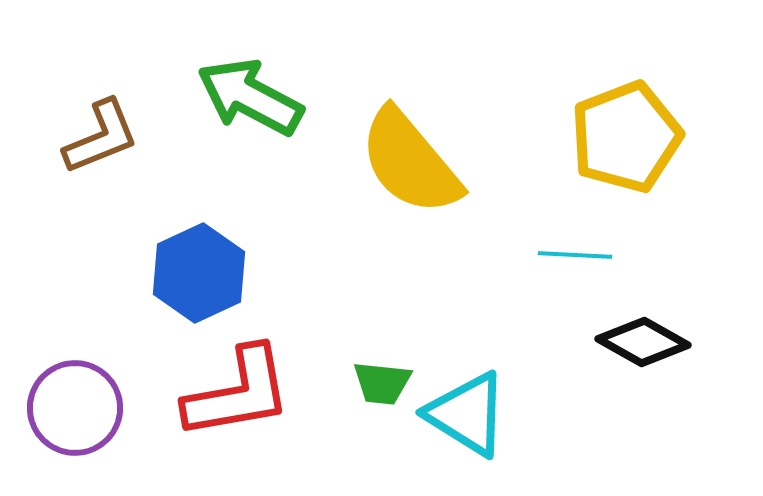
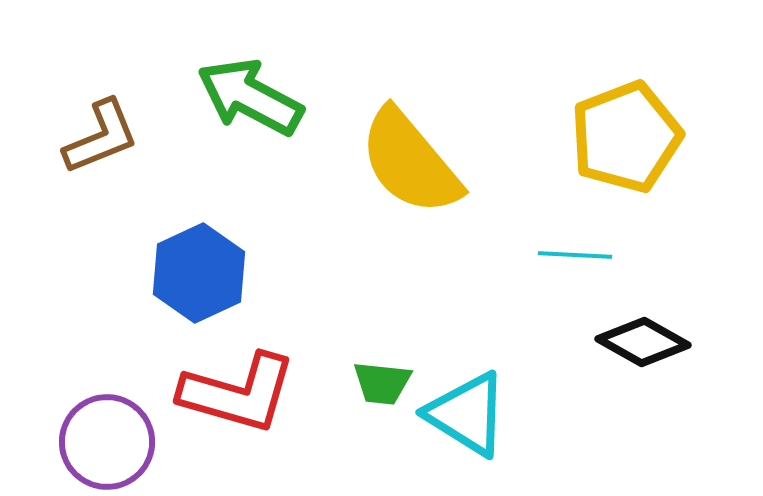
red L-shape: rotated 26 degrees clockwise
purple circle: moved 32 px right, 34 px down
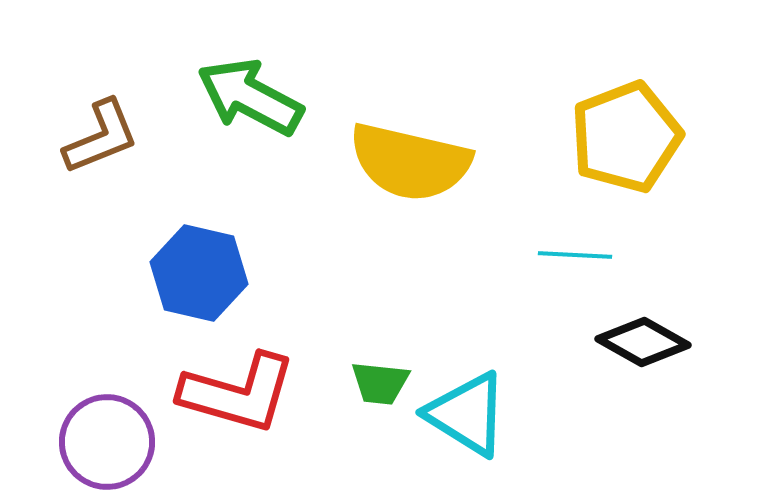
yellow semicircle: rotated 37 degrees counterclockwise
blue hexagon: rotated 22 degrees counterclockwise
green trapezoid: moved 2 px left
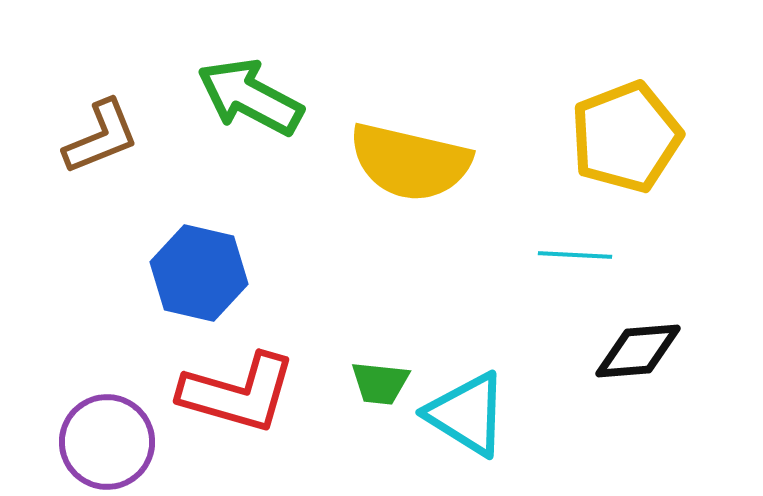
black diamond: moved 5 px left, 9 px down; rotated 34 degrees counterclockwise
